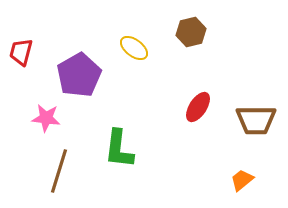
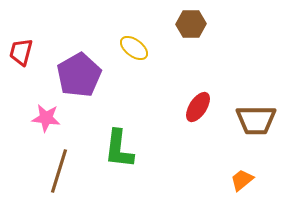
brown hexagon: moved 8 px up; rotated 12 degrees clockwise
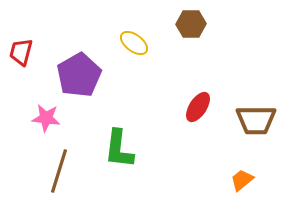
yellow ellipse: moved 5 px up
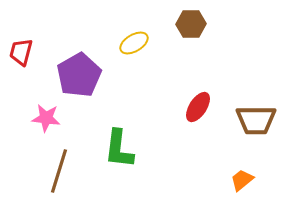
yellow ellipse: rotated 68 degrees counterclockwise
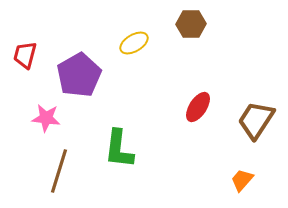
red trapezoid: moved 4 px right, 3 px down
brown trapezoid: rotated 123 degrees clockwise
orange trapezoid: rotated 10 degrees counterclockwise
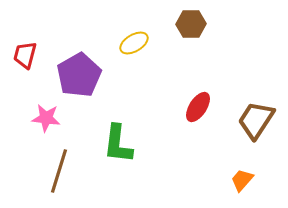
green L-shape: moved 1 px left, 5 px up
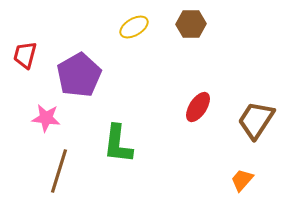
yellow ellipse: moved 16 px up
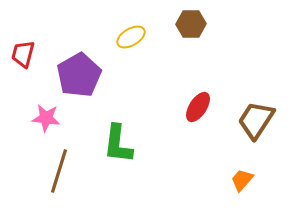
yellow ellipse: moved 3 px left, 10 px down
red trapezoid: moved 2 px left, 1 px up
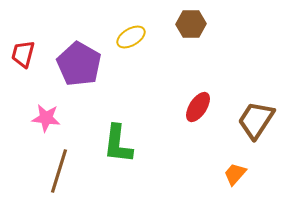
purple pentagon: moved 11 px up; rotated 12 degrees counterclockwise
orange trapezoid: moved 7 px left, 6 px up
